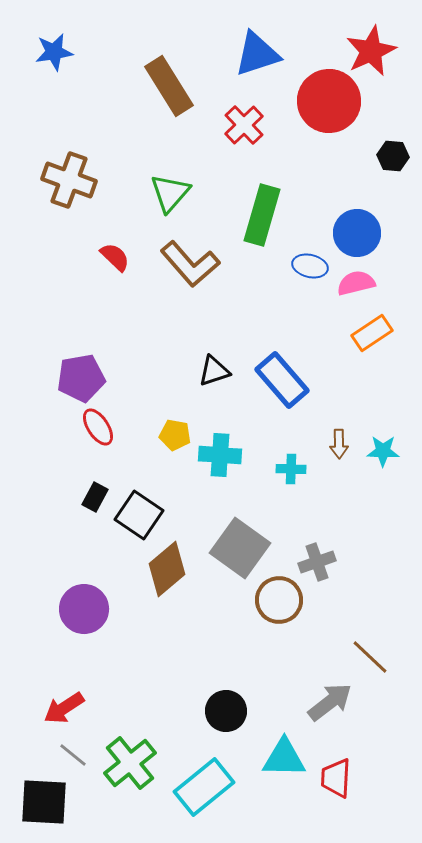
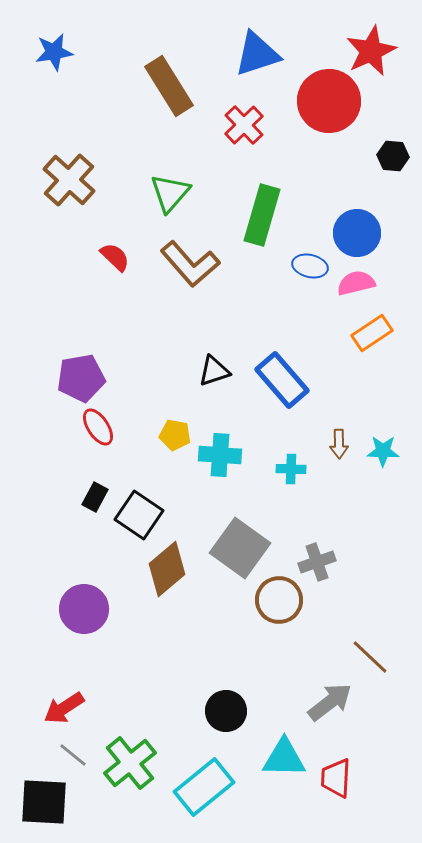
brown cross at (69, 180): rotated 22 degrees clockwise
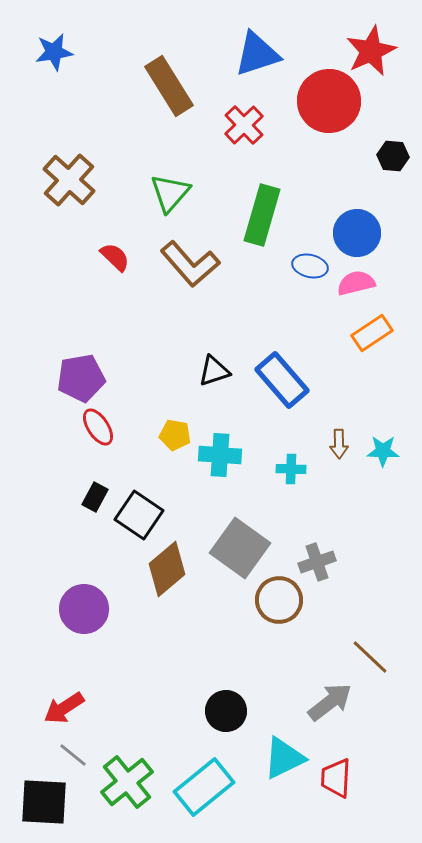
cyan triangle at (284, 758): rotated 27 degrees counterclockwise
green cross at (130, 763): moved 3 px left, 19 px down
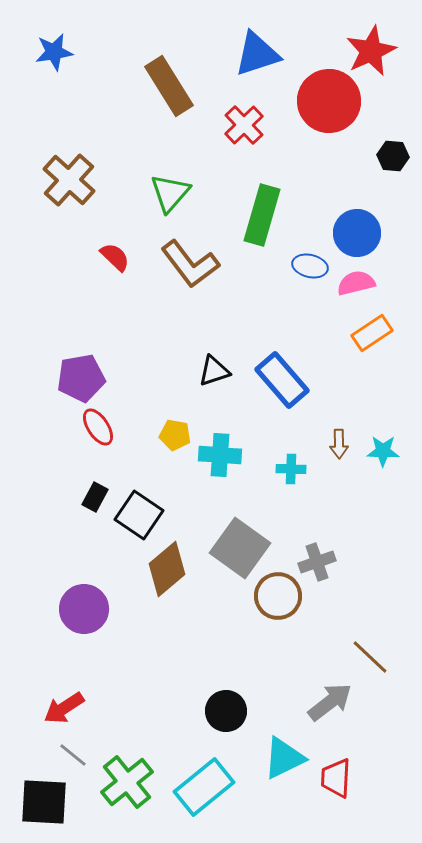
brown L-shape at (190, 264): rotated 4 degrees clockwise
brown circle at (279, 600): moved 1 px left, 4 px up
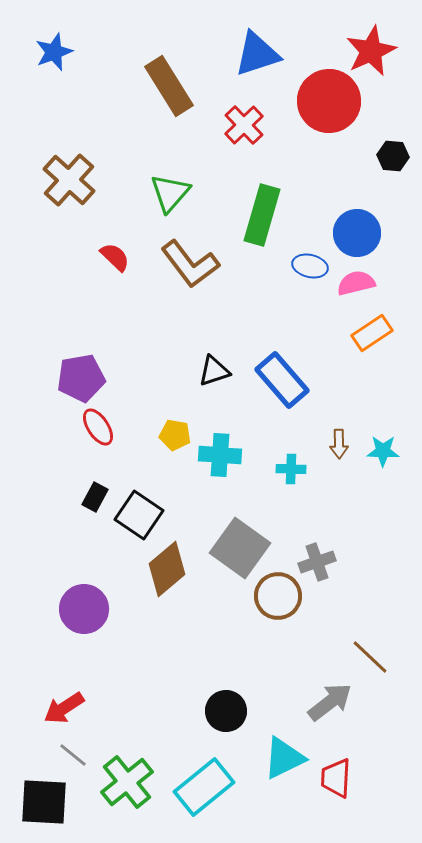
blue star at (54, 52): rotated 12 degrees counterclockwise
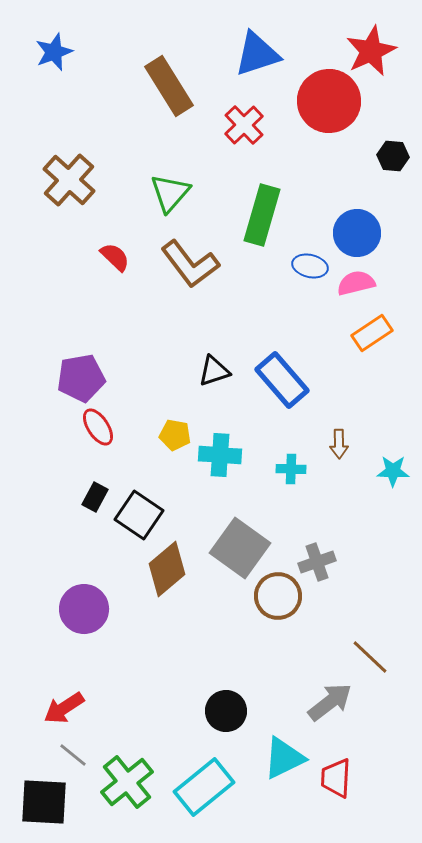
cyan star at (383, 451): moved 10 px right, 20 px down
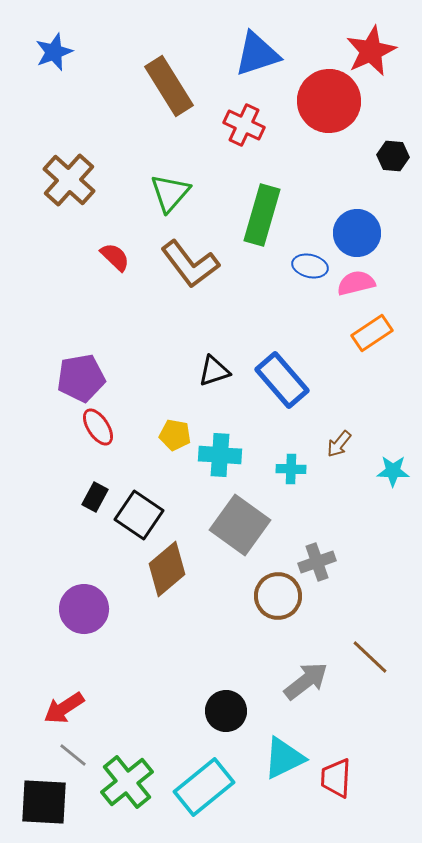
red cross at (244, 125): rotated 21 degrees counterclockwise
brown arrow at (339, 444): rotated 40 degrees clockwise
gray square at (240, 548): moved 23 px up
gray arrow at (330, 702): moved 24 px left, 21 px up
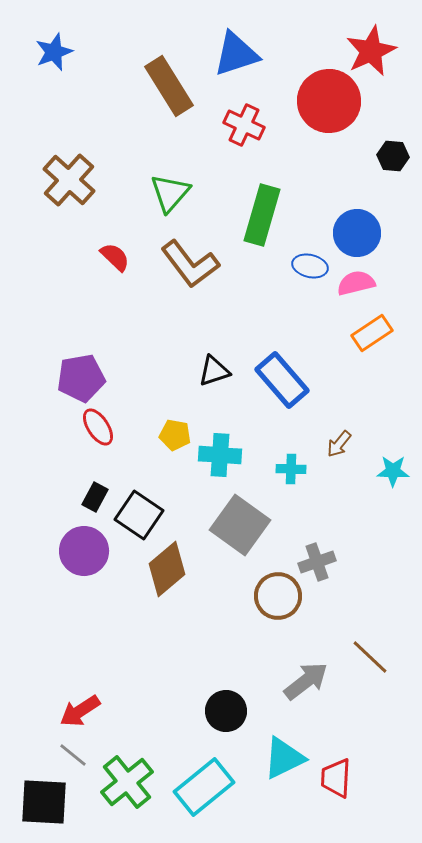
blue triangle at (257, 54): moved 21 px left
purple circle at (84, 609): moved 58 px up
red arrow at (64, 708): moved 16 px right, 3 px down
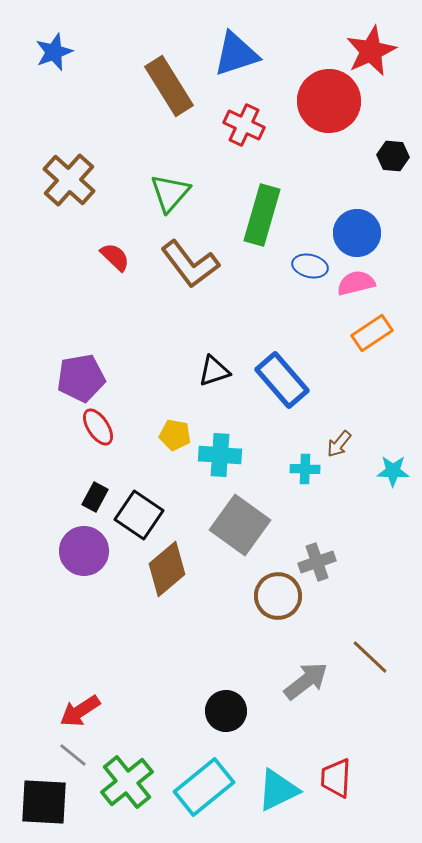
cyan cross at (291, 469): moved 14 px right
cyan triangle at (284, 758): moved 6 px left, 32 px down
